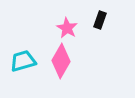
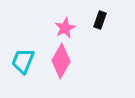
pink star: moved 2 px left; rotated 15 degrees clockwise
cyan trapezoid: rotated 52 degrees counterclockwise
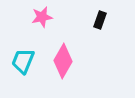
pink star: moved 23 px left, 11 px up; rotated 15 degrees clockwise
pink diamond: moved 2 px right
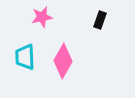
cyan trapezoid: moved 2 px right, 4 px up; rotated 24 degrees counterclockwise
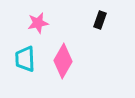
pink star: moved 4 px left, 6 px down
cyan trapezoid: moved 2 px down
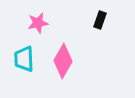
cyan trapezoid: moved 1 px left
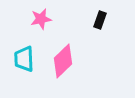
pink star: moved 3 px right, 4 px up
pink diamond: rotated 16 degrees clockwise
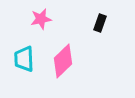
black rectangle: moved 3 px down
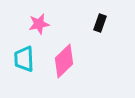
pink star: moved 2 px left, 5 px down
pink diamond: moved 1 px right
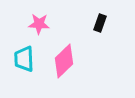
pink star: rotated 15 degrees clockwise
